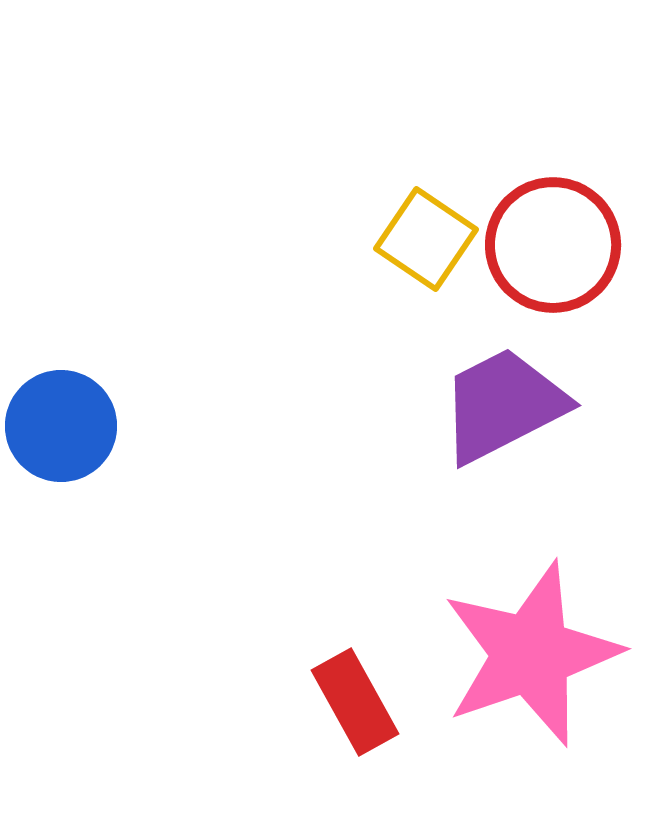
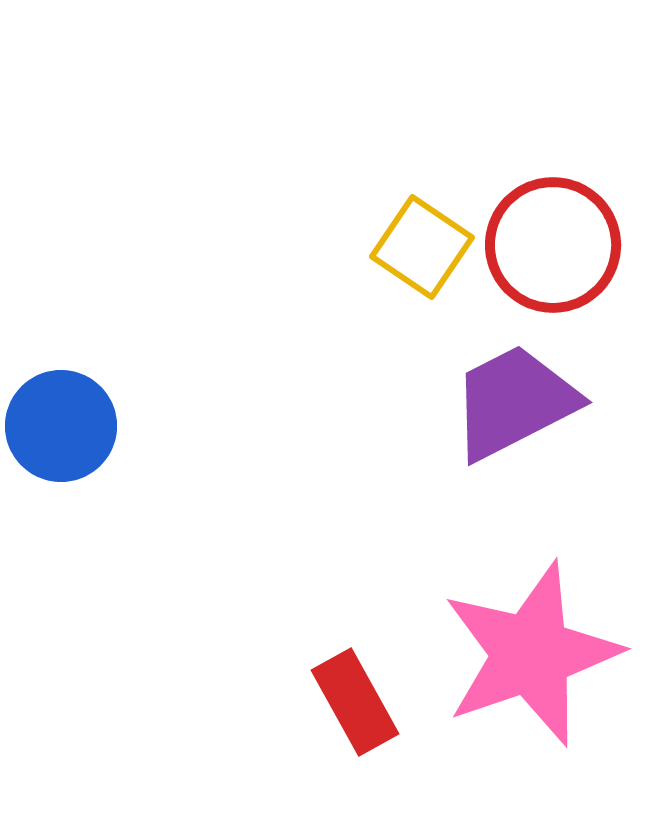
yellow square: moved 4 px left, 8 px down
purple trapezoid: moved 11 px right, 3 px up
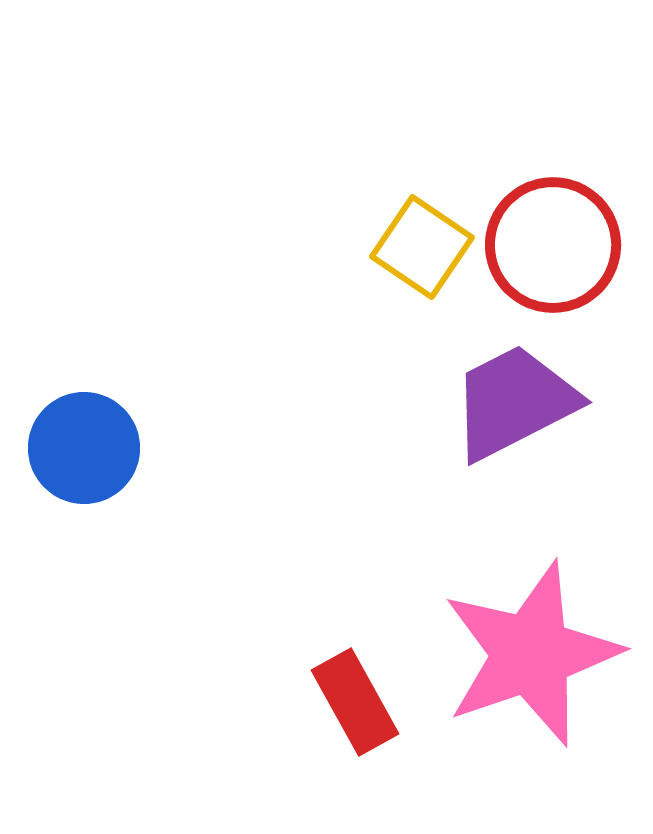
blue circle: moved 23 px right, 22 px down
